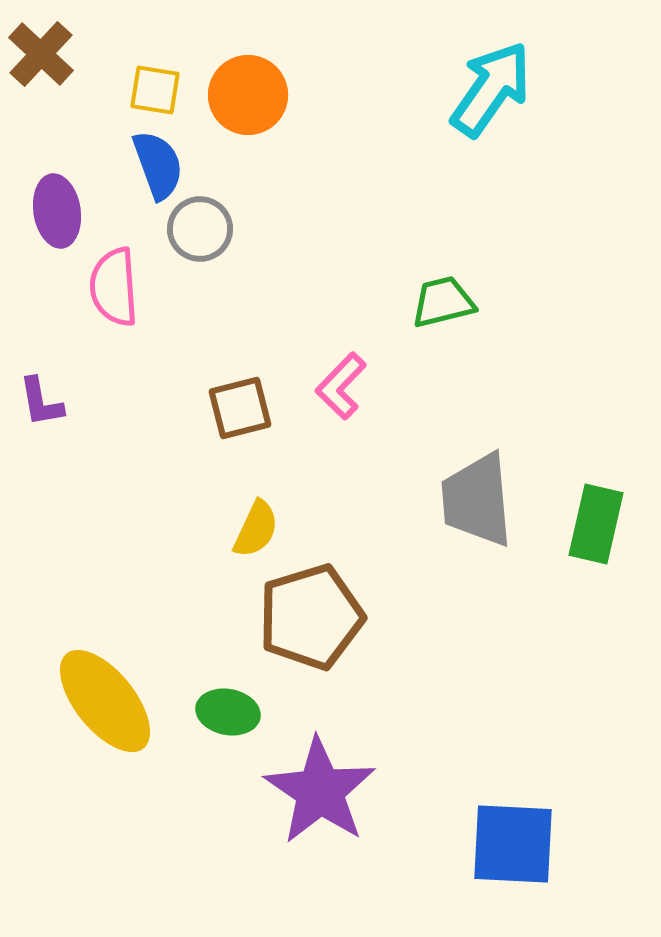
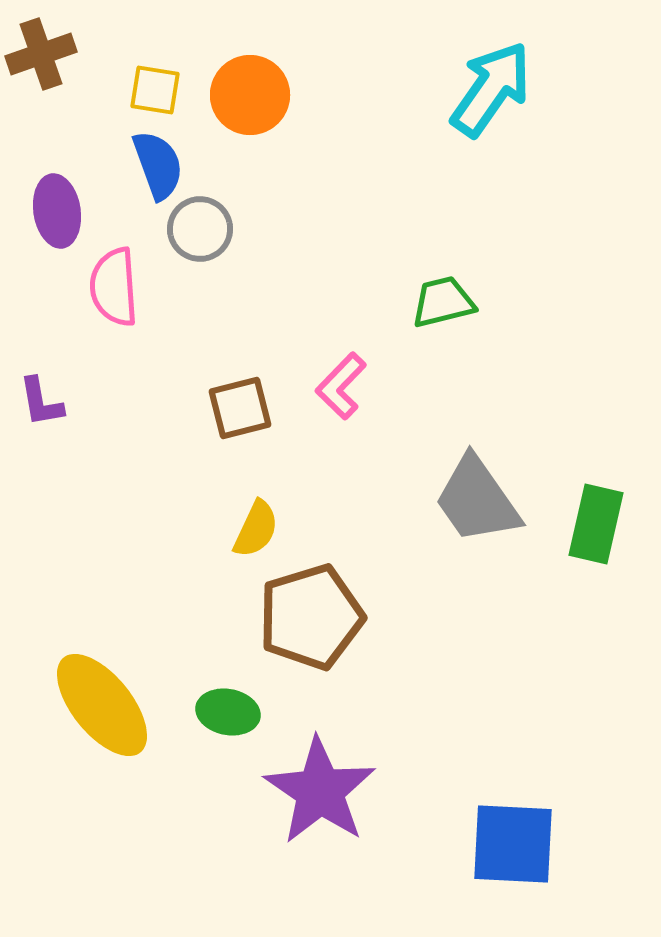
brown cross: rotated 28 degrees clockwise
orange circle: moved 2 px right
gray trapezoid: rotated 30 degrees counterclockwise
yellow ellipse: moved 3 px left, 4 px down
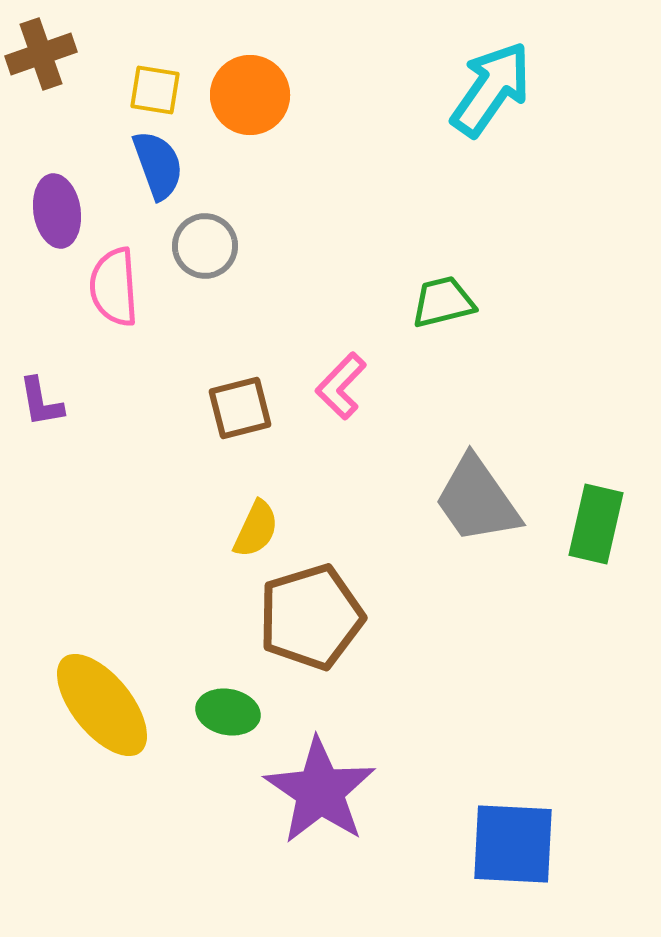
gray circle: moved 5 px right, 17 px down
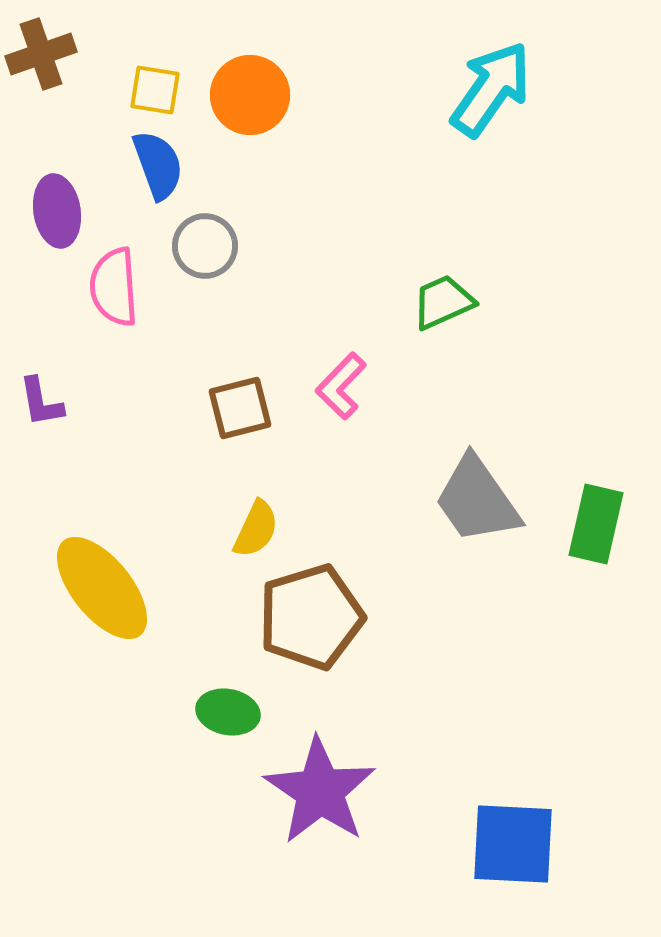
green trapezoid: rotated 10 degrees counterclockwise
yellow ellipse: moved 117 px up
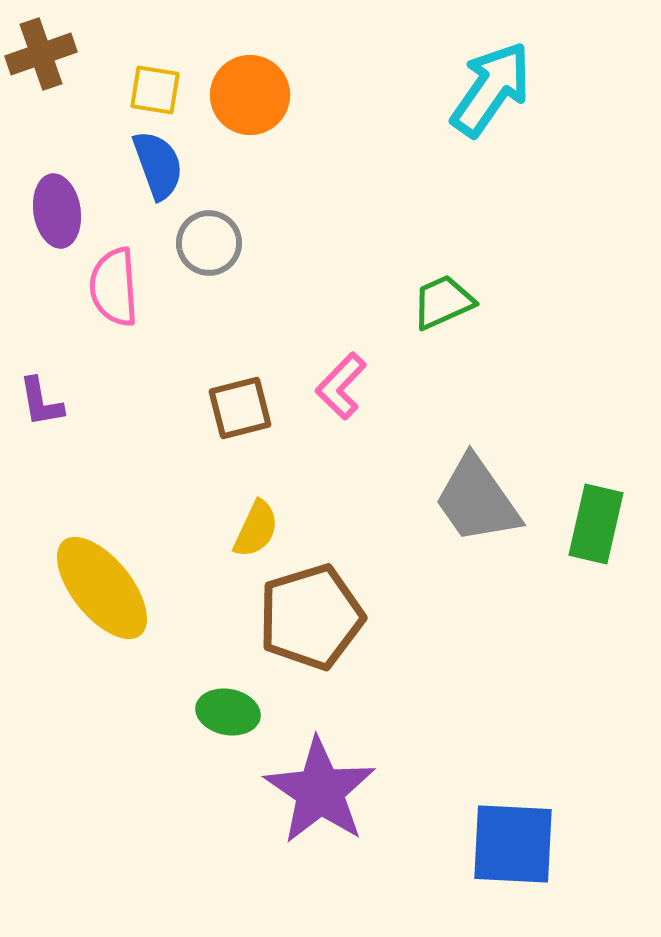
gray circle: moved 4 px right, 3 px up
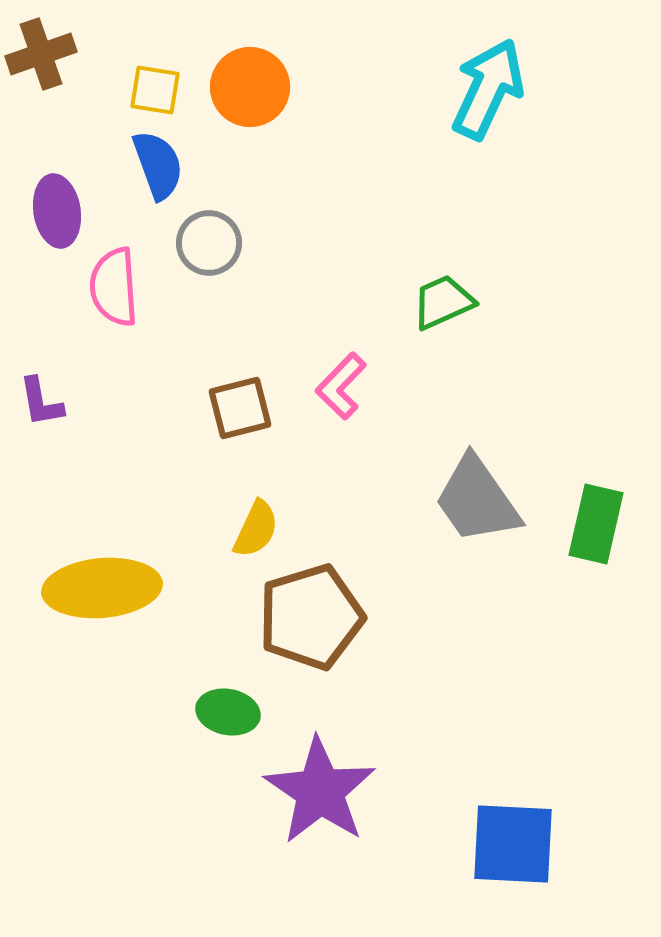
cyan arrow: moved 3 px left; rotated 10 degrees counterclockwise
orange circle: moved 8 px up
yellow ellipse: rotated 56 degrees counterclockwise
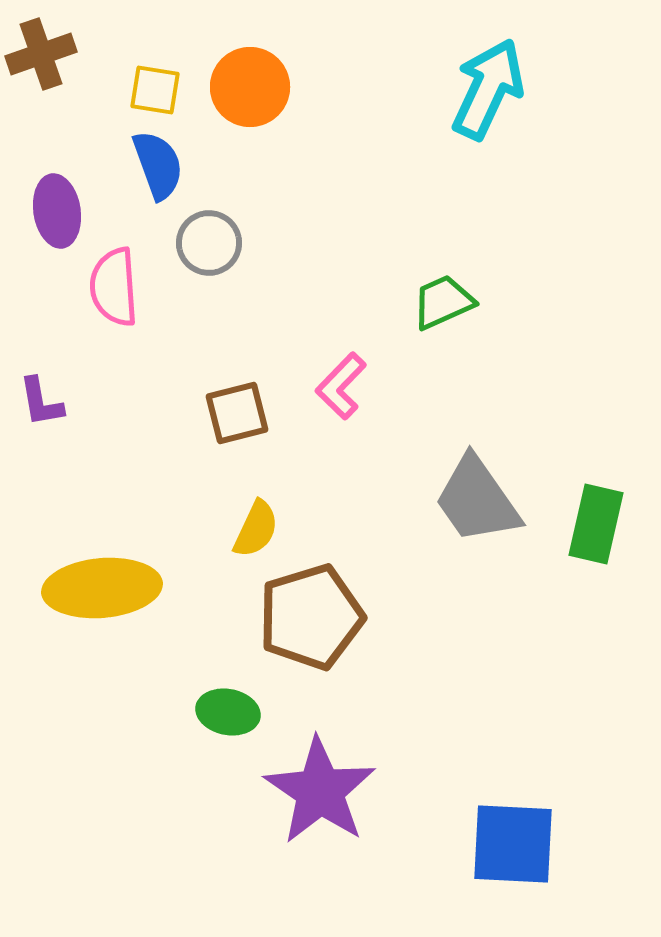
brown square: moved 3 px left, 5 px down
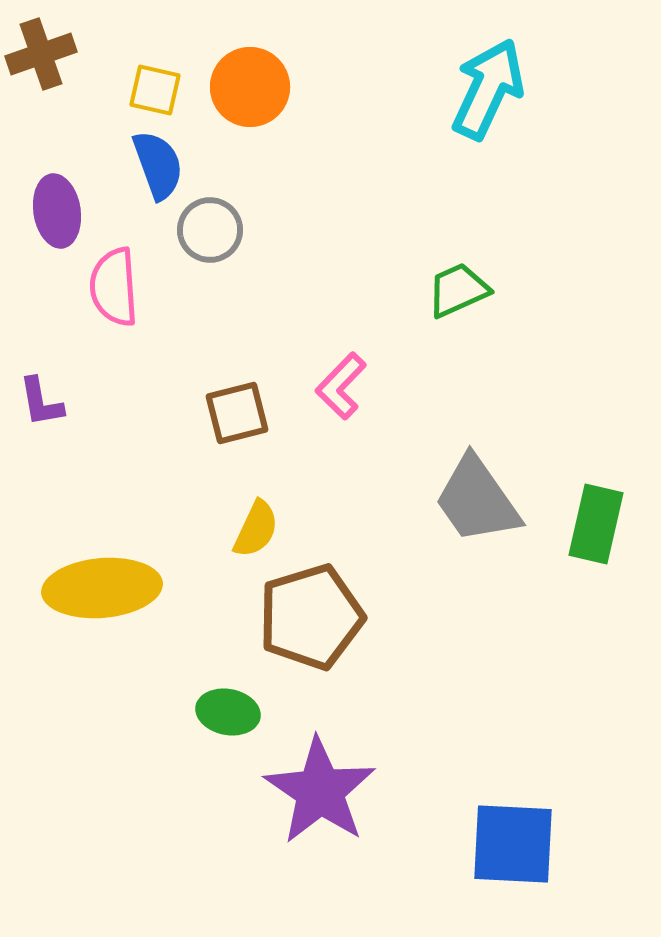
yellow square: rotated 4 degrees clockwise
gray circle: moved 1 px right, 13 px up
green trapezoid: moved 15 px right, 12 px up
